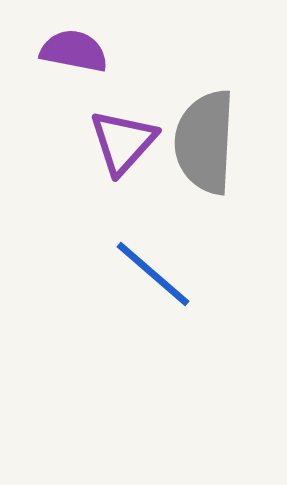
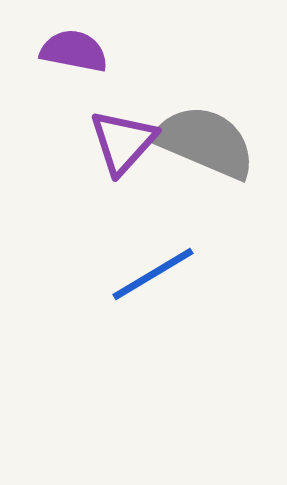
gray semicircle: rotated 110 degrees clockwise
blue line: rotated 72 degrees counterclockwise
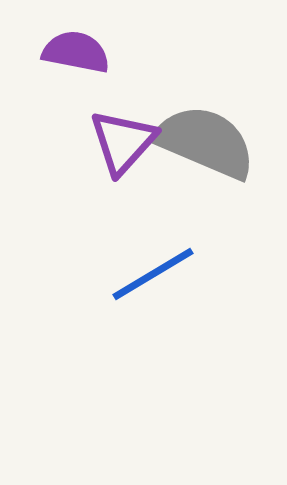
purple semicircle: moved 2 px right, 1 px down
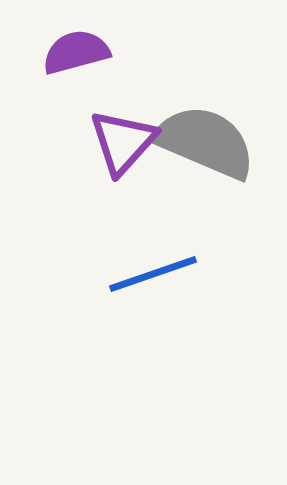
purple semicircle: rotated 26 degrees counterclockwise
blue line: rotated 12 degrees clockwise
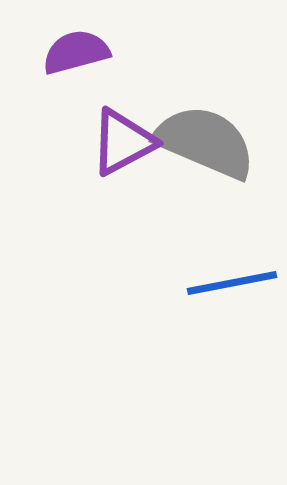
purple triangle: rotated 20 degrees clockwise
blue line: moved 79 px right, 9 px down; rotated 8 degrees clockwise
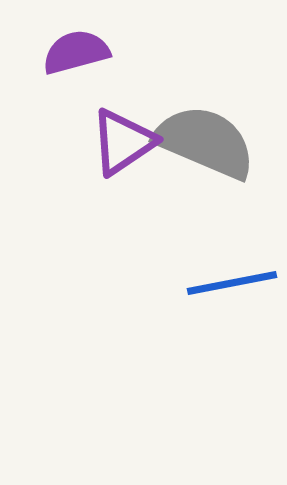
purple triangle: rotated 6 degrees counterclockwise
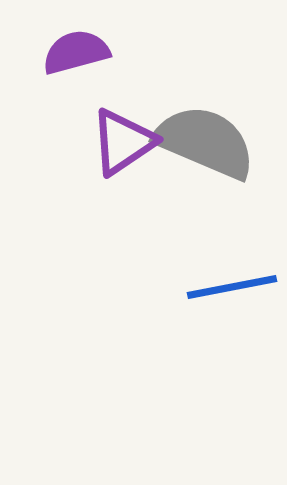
blue line: moved 4 px down
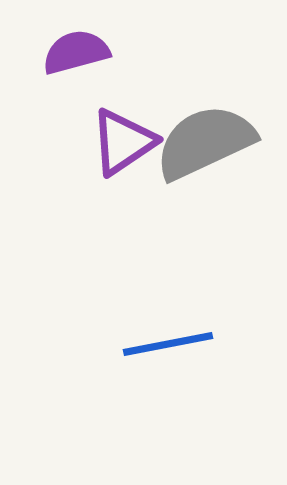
gray semicircle: rotated 48 degrees counterclockwise
blue line: moved 64 px left, 57 px down
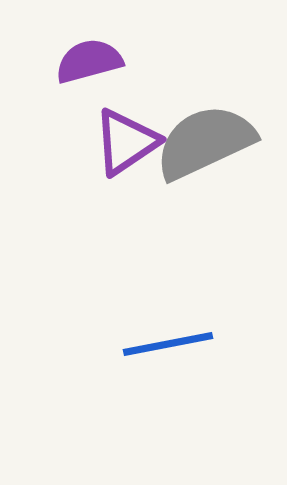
purple semicircle: moved 13 px right, 9 px down
purple triangle: moved 3 px right
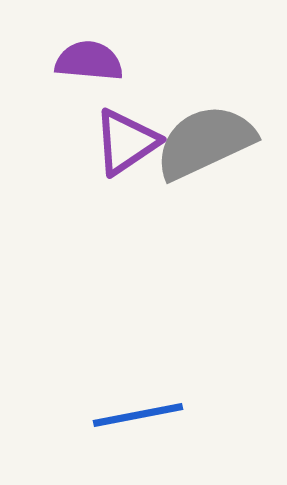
purple semicircle: rotated 20 degrees clockwise
blue line: moved 30 px left, 71 px down
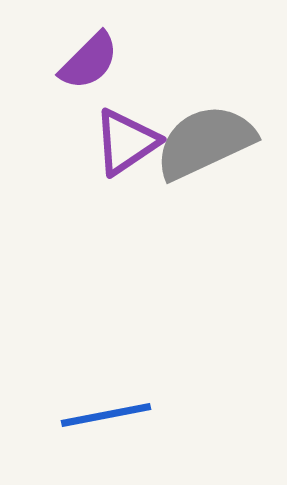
purple semicircle: rotated 130 degrees clockwise
blue line: moved 32 px left
